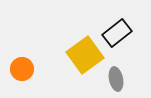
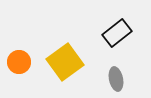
yellow square: moved 20 px left, 7 px down
orange circle: moved 3 px left, 7 px up
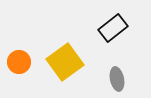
black rectangle: moved 4 px left, 5 px up
gray ellipse: moved 1 px right
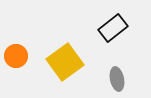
orange circle: moved 3 px left, 6 px up
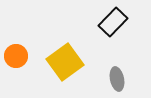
black rectangle: moved 6 px up; rotated 8 degrees counterclockwise
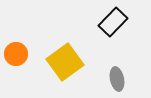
orange circle: moved 2 px up
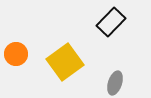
black rectangle: moved 2 px left
gray ellipse: moved 2 px left, 4 px down; rotated 30 degrees clockwise
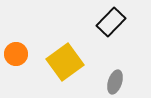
gray ellipse: moved 1 px up
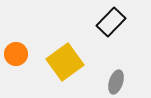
gray ellipse: moved 1 px right
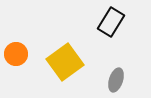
black rectangle: rotated 12 degrees counterclockwise
gray ellipse: moved 2 px up
